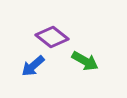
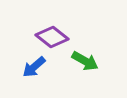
blue arrow: moved 1 px right, 1 px down
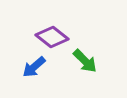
green arrow: rotated 16 degrees clockwise
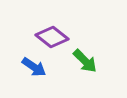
blue arrow: rotated 105 degrees counterclockwise
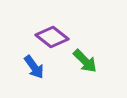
blue arrow: rotated 20 degrees clockwise
